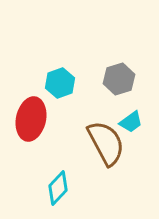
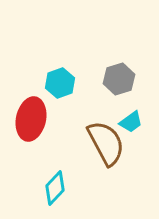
cyan diamond: moved 3 px left
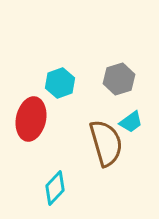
brown semicircle: rotated 12 degrees clockwise
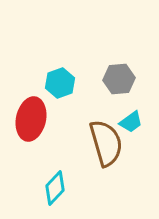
gray hexagon: rotated 12 degrees clockwise
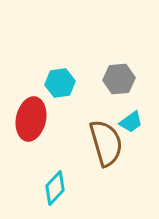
cyan hexagon: rotated 12 degrees clockwise
